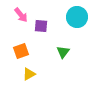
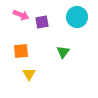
pink arrow: rotated 28 degrees counterclockwise
purple square: moved 1 px right, 4 px up; rotated 16 degrees counterclockwise
orange square: rotated 14 degrees clockwise
yellow triangle: rotated 32 degrees counterclockwise
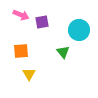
cyan circle: moved 2 px right, 13 px down
green triangle: rotated 16 degrees counterclockwise
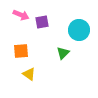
green triangle: moved 1 px down; rotated 24 degrees clockwise
yellow triangle: rotated 24 degrees counterclockwise
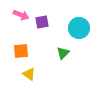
cyan circle: moved 2 px up
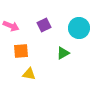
pink arrow: moved 10 px left, 11 px down
purple square: moved 2 px right, 3 px down; rotated 16 degrees counterclockwise
green triangle: rotated 16 degrees clockwise
yellow triangle: rotated 24 degrees counterclockwise
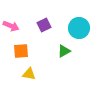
green triangle: moved 1 px right, 2 px up
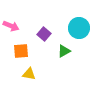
purple square: moved 9 px down; rotated 24 degrees counterclockwise
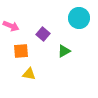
cyan circle: moved 10 px up
purple square: moved 1 px left
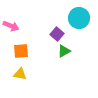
purple square: moved 14 px right
yellow triangle: moved 9 px left
